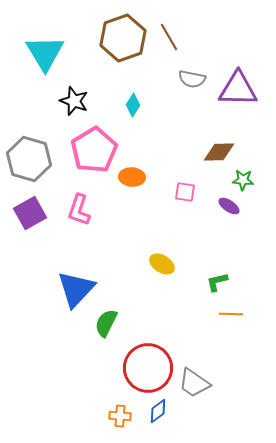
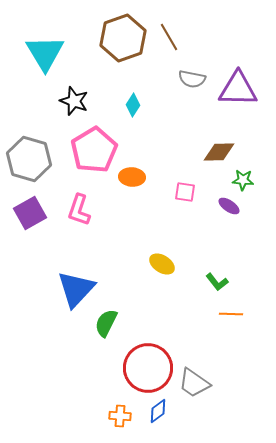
green L-shape: rotated 115 degrees counterclockwise
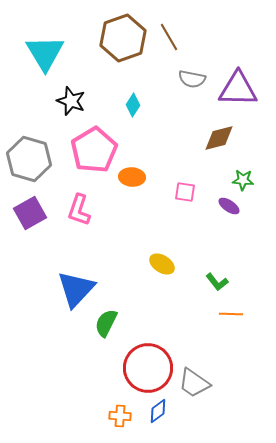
black star: moved 3 px left
brown diamond: moved 14 px up; rotated 12 degrees counterclockwise
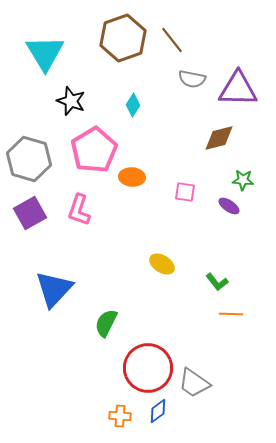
brown line: moved 3 px right, 3 px down; rotated 8 degrees counterclockwise
blue triangle: moved 22 px left
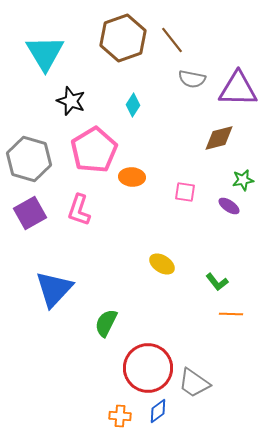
green star: rotated 15 degrees counterclockwise
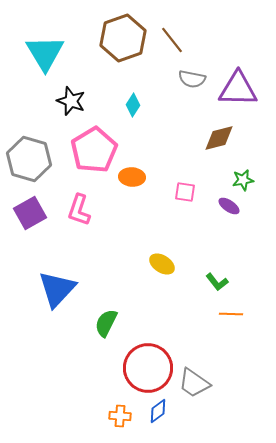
blue triangle: moved 3 px right
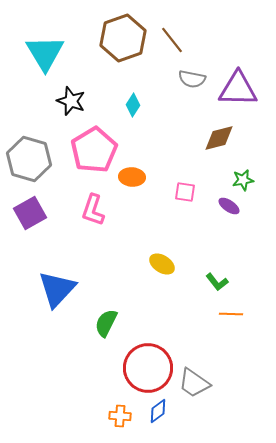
pink L-shape: moved 14 px right
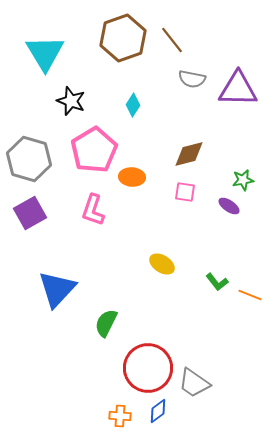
brown diamond: moved 30 px left, 16 px down
orange line: moved 19 px right, 19 px up; rotated 20 degrees clockwise
